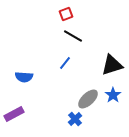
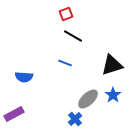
blue line: rotated 72 degrees clockwise
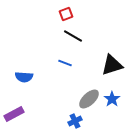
blue star: moved 1 px left, 4 px down
gray ellipse: moved 1 px right
blue cross: moved 2 px down; rotated 16 degrees clockwise
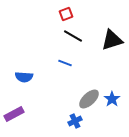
black triangle: moved 25 px up
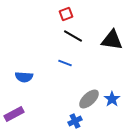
black triangle: rotated 25 degrees clockwise
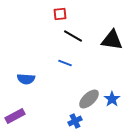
red square: moved 6 px left; rotated 16 degrees clockwise
blue semicircle: moved 2 px right, 2 px down
purple rectangle: moved 1 px right, 2 px down
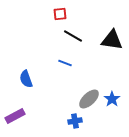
blue semicircle: rotated 66 degrees clockwise
blue cross: rotated 16 degrees clockwise
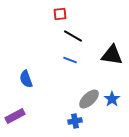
black triangle: moved 15 px down
blue line: moved 5 px right, 3 px up
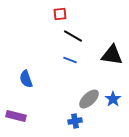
blue star: moved 1 px right
purple rectangle: moved 1 px right; rotated 42 degrees clockwise
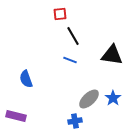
black line: rotated 30 degrees clockwise
blue star: moved 1 px up
